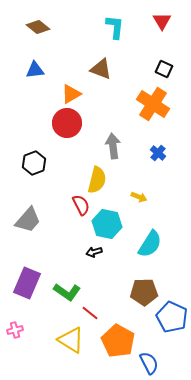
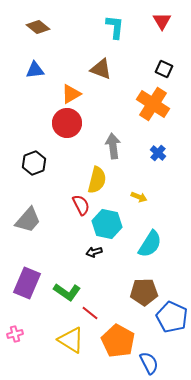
pink cross: moved 4 px down
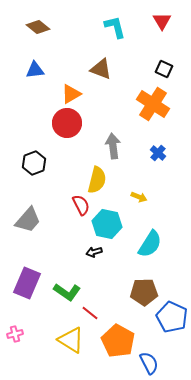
cyan L-shape: rotated 20 degrees counterclockwise
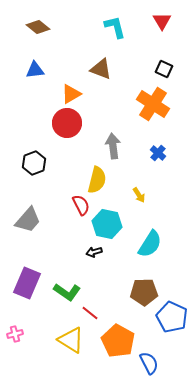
yellow arrow: moved 2 px up; rotated 35 degrees clockwise
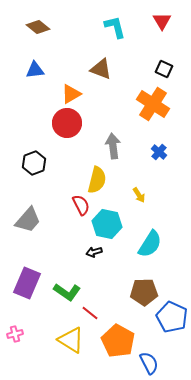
blue cross: moved 1 px right, 1 px up
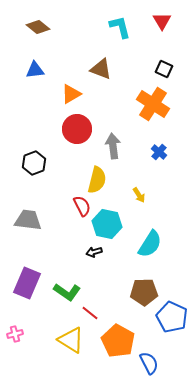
cyan L-shape: moved 5 px right
red circle: moved 10 px right, 6 px down
red semicircle: moved 1 px right, 1 px down
gray trapezoid: rotated 124 degrees counterclockwise
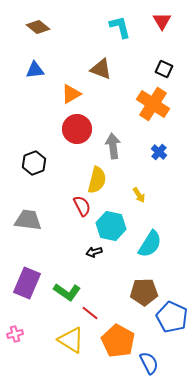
cyan hexagon: moved 4 px right, 2 px down
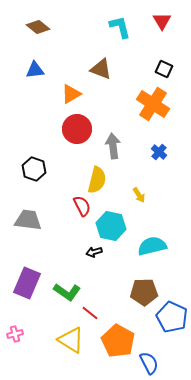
black hexagon: moved 6 px down; rotated 20 degrees counterclockwise
cyan semicircle: moved 2 px right, 2 px down; rotated 136 degrees counterclockwise
